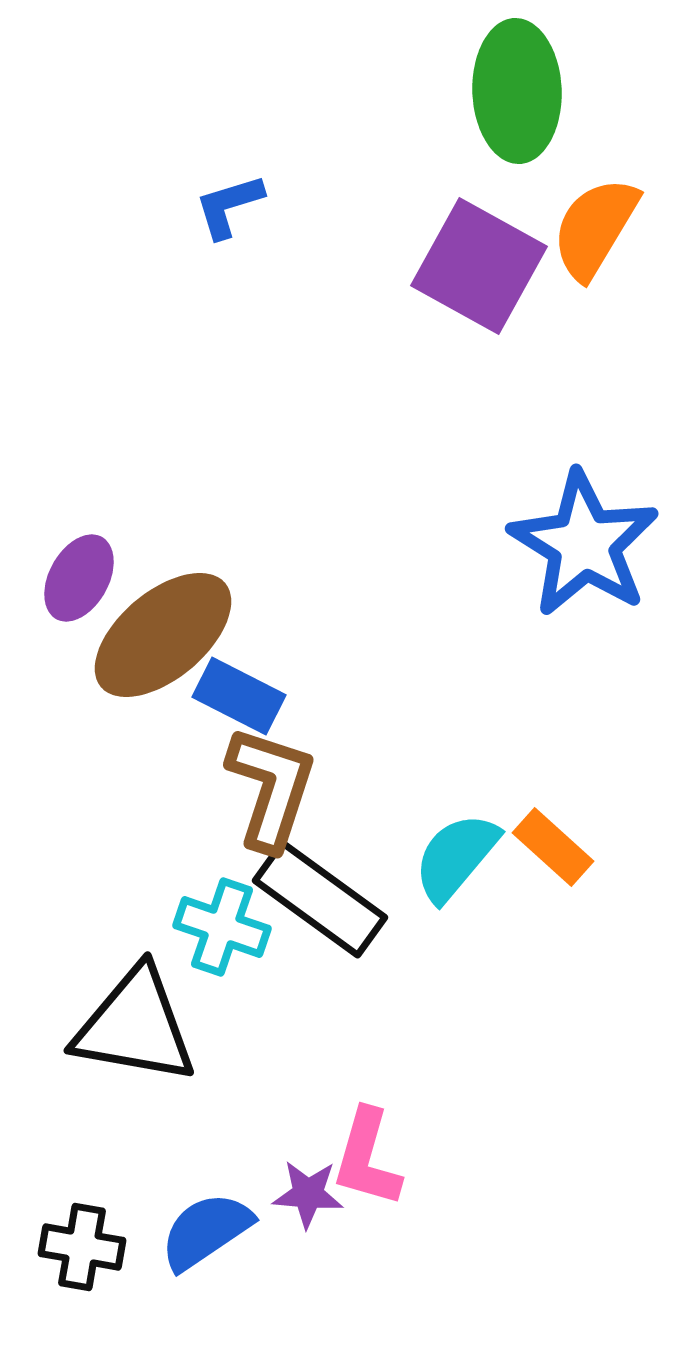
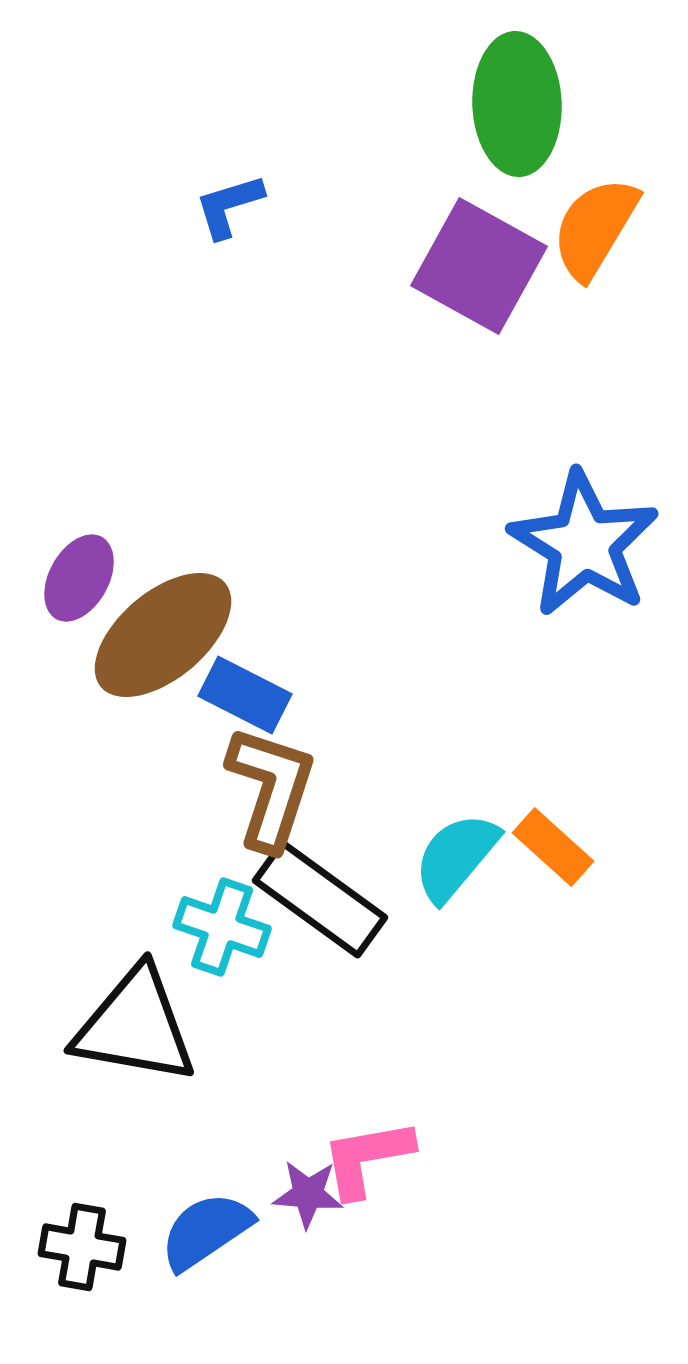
green ellipse: moved 13 px down
blue rectangle: moved 6 px right, 1 px up
pink L-shape: rotated 64 degrees clockwise
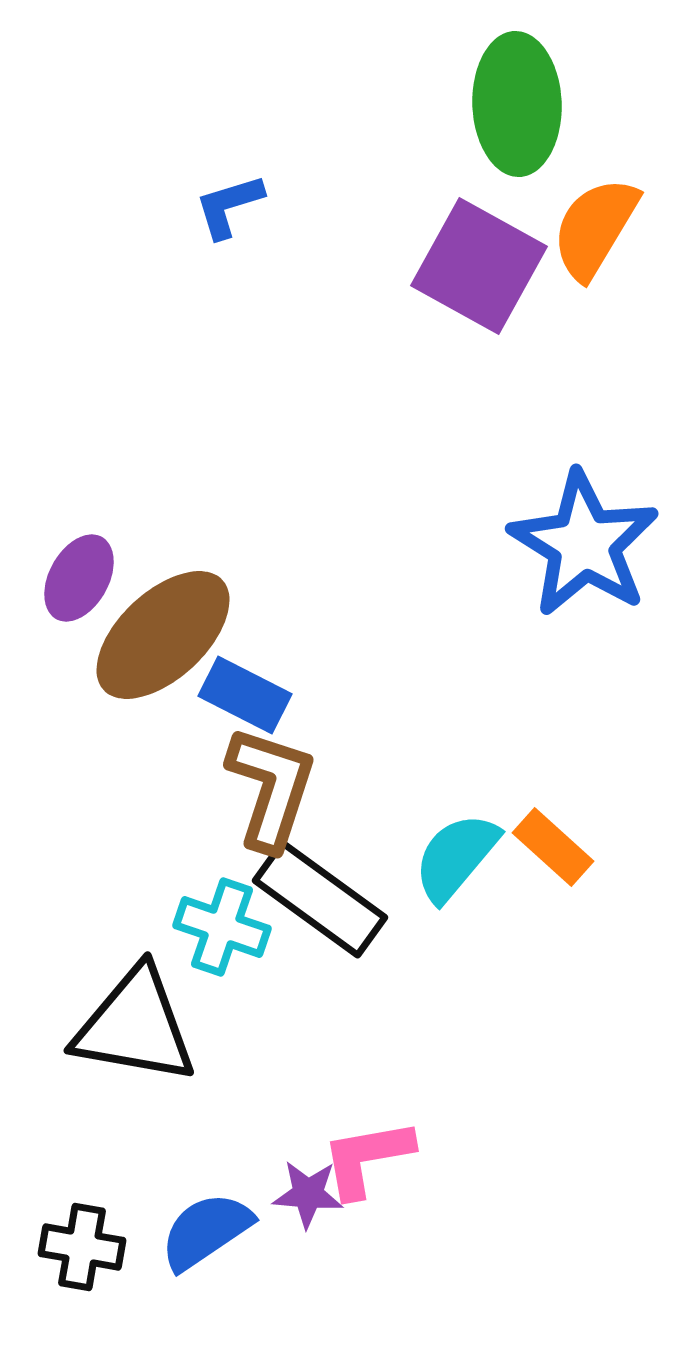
brown ellipse: rotated 3 degrees counterclockwise
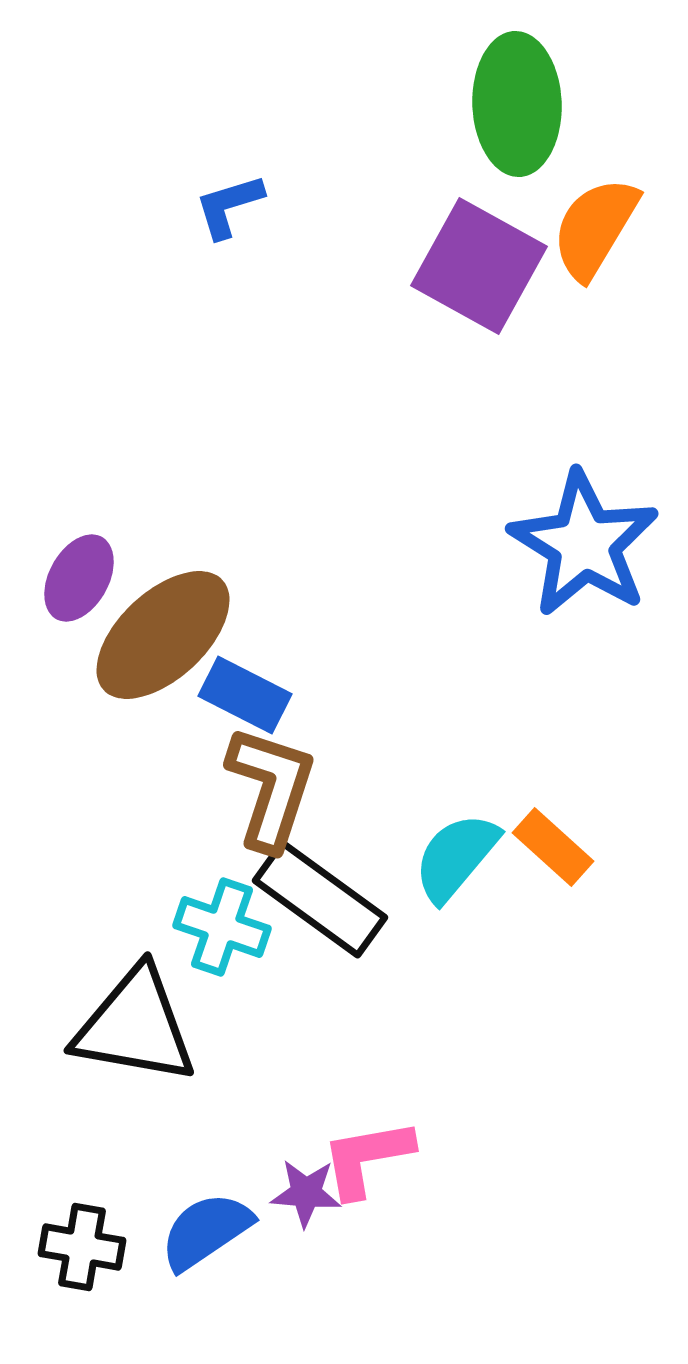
purple star: moved 2 px left, 1 px up
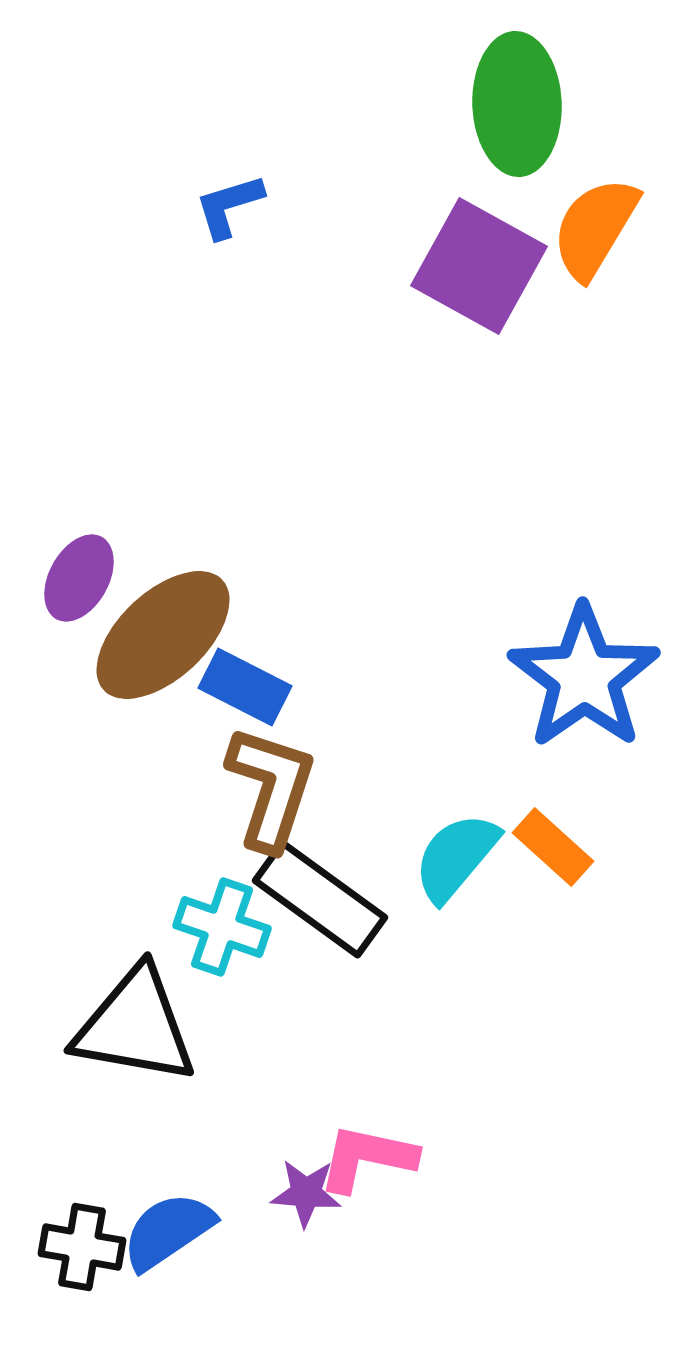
blue star: moved 133 px down; rotated 5 degrees clockwise
blue rectangle: moved 8 px up
pink L-shape: rotated 22 degrees clockwise
blue semicircle: moved 38 px left
